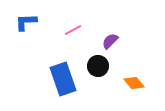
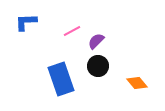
pink line: moved 1 px left, 1 px down
purple semicircle: moved 14 px left
blue rectangle: moved 2 px left
orange diamond: moved 3 px right
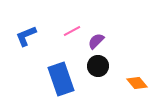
blue L-shape: moved 14 px down; rotated 20 degrees counterclockwise
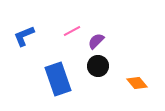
blue L-shape: moved 2 px left
blue rectangle: moved 3 px left
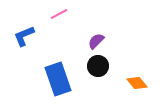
pink line: moved 13 px left, 17 px up
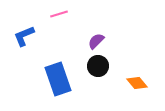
pink line: rotated 12 degrees clockwise
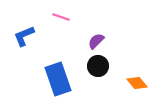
pink line: moved 2 px right, 3 px down; rotated 36 degrees clockwise
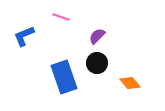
purple semicircle: moved 1 px right, 5 px up
black circle: moved 1 px left, 3 px up
blue rectangle: moved 6 px right, 2 px up
orange diamond: moved 7 px left
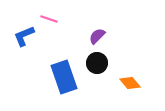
pink line: moved 12 px left, 2 px down
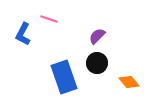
blue L-shape: moved 1 px left, 2 px up; rotated 40 degrees counterclockwise
orange diamond: moved 1 px left, 1 px up
